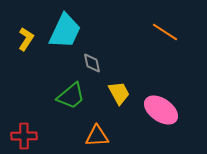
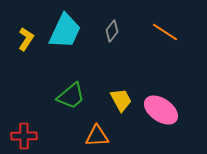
gray diamond: moved 20 px right, 32 px up; rotated 50 degrees clockwise
yellow trapezoid: moved 2 px right, 7 px down
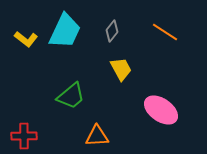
yellow L-shape: rotated 95 degrees clockwise
yellow trapezoid: moved 31 px up
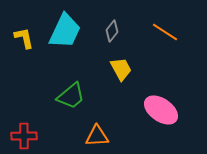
yellow L-shape: moved 2 px left, 1 px up; rotated 140 degrees counterclockwise
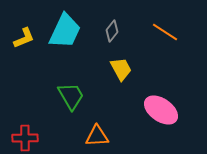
yellow L-shape: rotated 80 degrees clockwise
green trapezoid: rotated 80 degrees counterclockwise
red cross: moved 1 px right, 2 px down
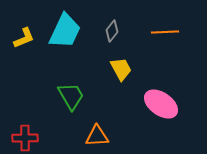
orange line: rotated 36 degrees counterclockwise
pink ellipse: moved 6 px up
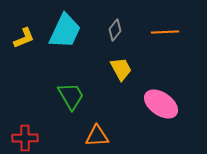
gray diamond: moved 3 px right, 1 px up
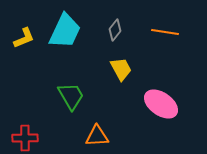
orange line: rotated 12 degrees clockwise
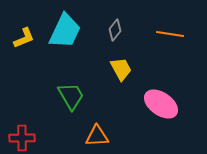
orange line: moved 5 px right, 2 px down
red cross: moved 3 px left
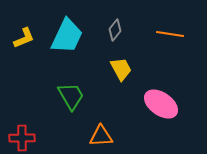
cyan trapezoid: moved 2 px right, 5 px down
orange triangle: moved 4 px right
